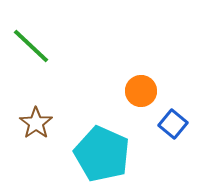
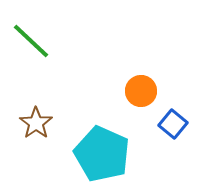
green line: moved 5 px up
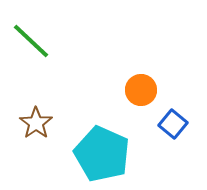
orange circle: moved 1 px up
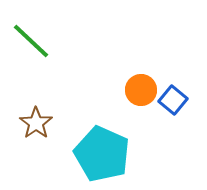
blue square: moved 24 px up
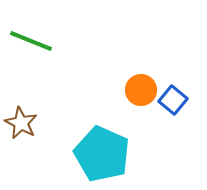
green line: rotated 21 degrees counterclockwise
brown star: moved 15 px left; rotated 8 degrees counterclockwise
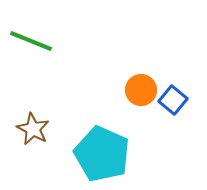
brown star: moved 12 px right, 6 px down
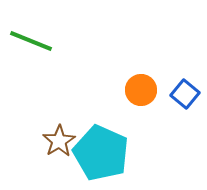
blue square: moved 12 px right, 6 px up
brown star: moved 26 px right, 12 px down; rotated 12 degrees clockwise
cyan pentagon: moved 1 px left, 1 px up
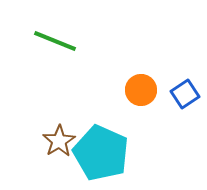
green line: moved 24 px right
blue square: rotated 16 degrees clockwise
